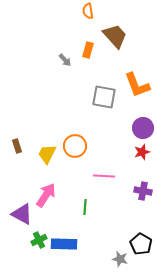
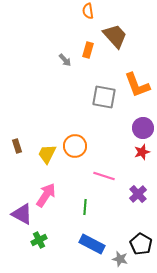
pink line: rotated 15 degrees clockwise
purple cross: moved 5 px left, 3 px down; rotated 36 degrees clockwise
blue rectangle: moved 28 px right; rotated 25 degrees clockwise
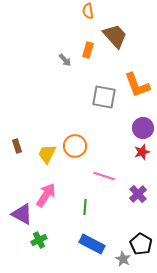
gray star: moved 3 px right; rotated 14 degrees clockwise
